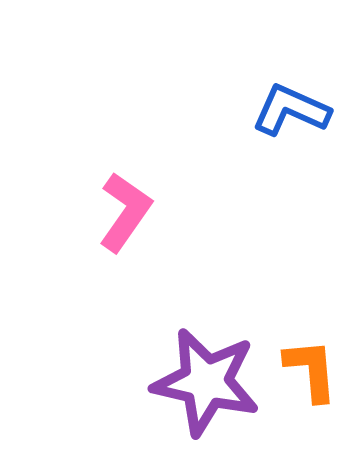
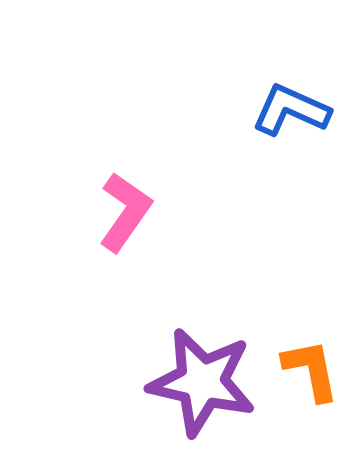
orange L-shape: rotated 6 degrees counterclockwise
purple star: moved 4 px left
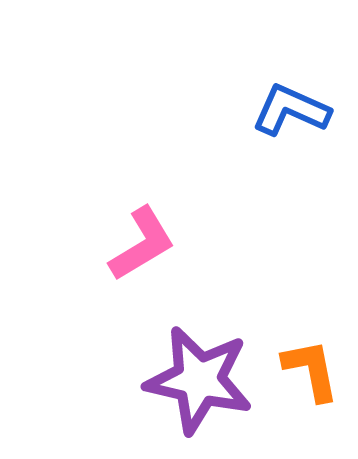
pink L-shape: moved 17 px right, 32 px down; rotated 24 degrees clockwise
purple star: moved 3 px left, 2 px up
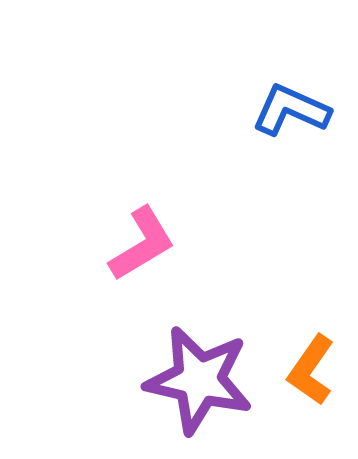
orange L-shape: rotated 134 degrees counterclockwise
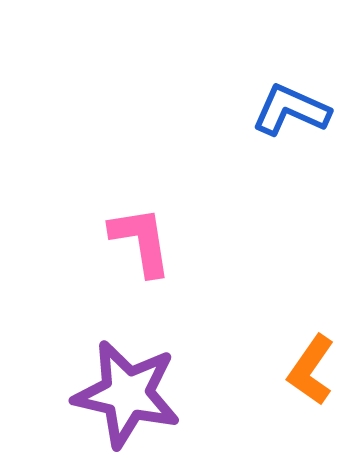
pink L-shape: moved 1 px left, 3 px up; rotated 68 degrees counterclockwise
purple star: moved 72 px left, 14 px down
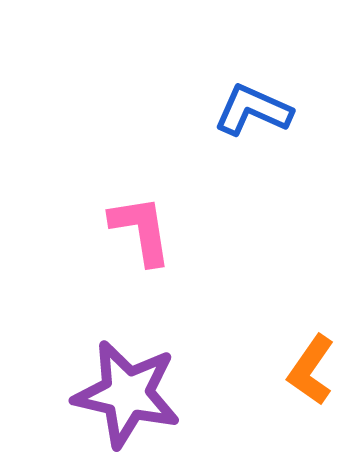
blue L-shape: moved 38 px left
pink L-shape: moved 11 px up
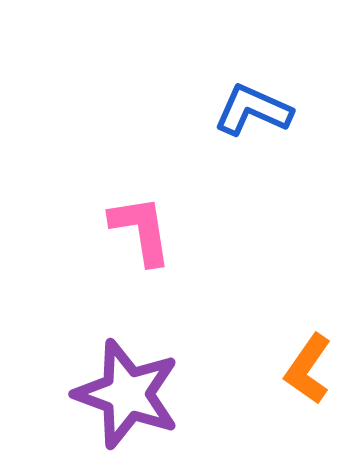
orange L-shape: moved 3 px left, 1 px up
purple star: rotated 7 degrees clockwise
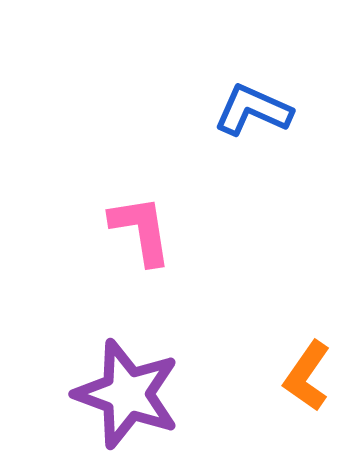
orange L-shape: moved 1 px left, 7 px down
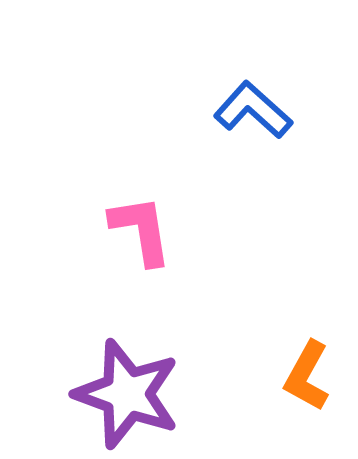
blue L-shape: rotated 18 degrees clockwise
orange L-shape: rotated 6 degrees counterclockwise
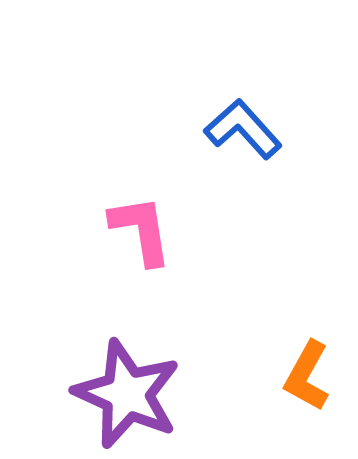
blue L-shape: moved 10 px left, 19 px down; rotated 6 degrees clockwise
purple star: rotated 4 degrees clockwise
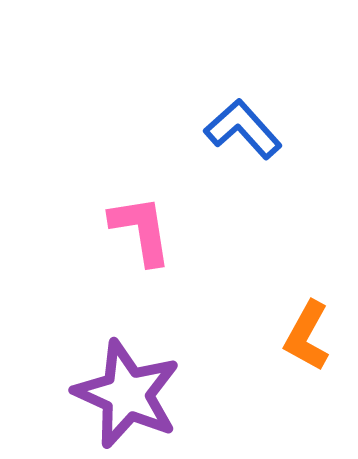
orange L-shape: moved 40 px up
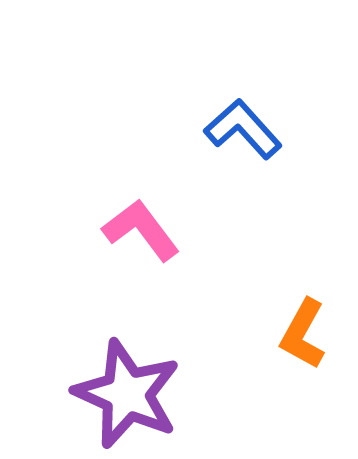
pink L-shape: rotated 28 degrees counterclockwise
orange L-shape: moved 4 px left, 2 px up
